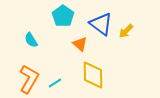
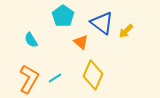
blue triangle: moved 1 px right, 1 px up
orange triangle: moved 1 px right, 2 px up
yellow diamond: rotated 24 degrees clockwise
cyan line: moved 5 px up
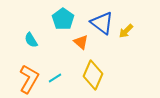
cyan pentagon: moved 3 px down
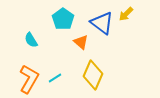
yellow arrow: moved 17 px up
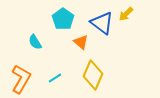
cyan semicircle: moved 4 px right, 2 px down
orange L-shape: moved 8 px left
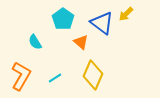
orange L-shape: moved 3 px up
